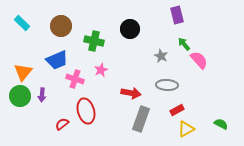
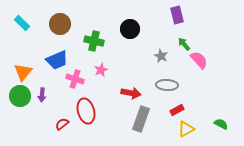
brown circle: moved 1 px left, 2 px up
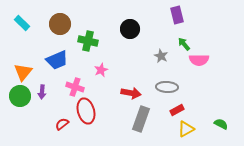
green cross: moved 6 px left
pink semicircle: rotated 132 degrees clockwise
pink cross: moved 8 px down
gray ellipse: moved 2 px down
purple arrow: moved 3 px up
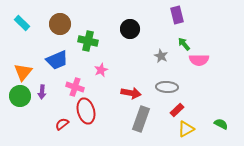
red rectangle: rotated 16 degrees counterclockwise
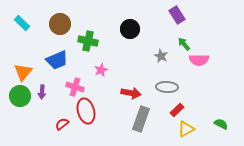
purple rectangle: rotated 18 degrees counterclockwise
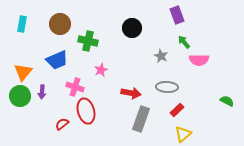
purple rectangle: rotated 12 degrees clockwise
cyan rectangle: moved 1 px down; rotated 56 degrees clockwise
black circle: moved 2 px right, 1 px up
green arrow: moved 2 px up
green semicircle: moved 6 px right, 23 px up
yellow triangle: moved 3 px left, 5 px down; rotated 12 degrees counterclockwise
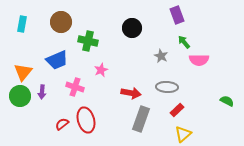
brown circle: moved 1 px right, 2 px up
red ellipse: moved 9 px down
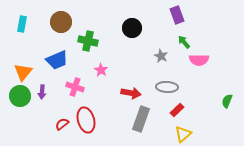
pink star: rotated 16 degrees counterclockwise
green semicircle: rotated 96 degrees counterclockwise
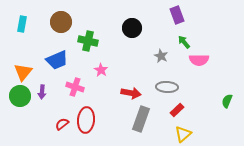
red ellipse: rotated 20 degrees clockwise
